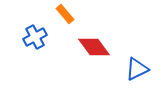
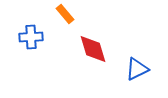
blue cross: moved 4 px left; rotated 25 degrees clockwise
red diamond: moved 1 px left, 2 px down; rotated 20 degrees clockwise
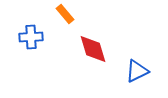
blue triangle: moved 2 px down
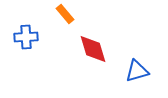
blue cross: moved 5 px left
blue triangle: rotated 10 degrees clockwise
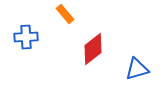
red diamond: rotated 68 degrees clockwise
blue triangle: moved 2 px up
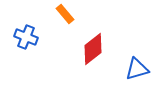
blue cross: rotated 25 degrees clockwise
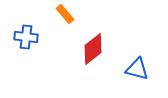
blue cross: rotated 15 degrees counterclockwise
blue triangle: rotated 30 degrees clockwise
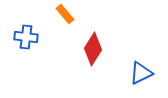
red diamond: rotated 20 degrees counterclockwise
blue triangle: moved 4 px right, 4 px down; rotated 40 degrees counterclockwise
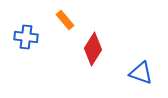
orange rectangle: moved 6 px down
blue triangle: rotated 45 degrees clockwise
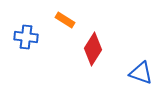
orange rectangle: rotated 18 degrees counterclockwise
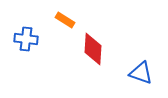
blue cross: moved 2 px down
red diamond: rotated 28 degrees counterclockwise
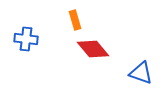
orange rectangle: moved 10 px right; rotated 42 degrees clockwise
red diamond: rotated 44 degrees counterclockwise
